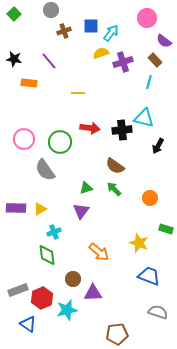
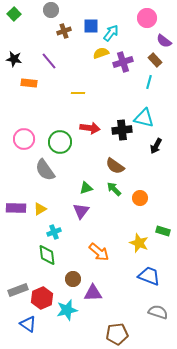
black arrow at (158, 146): moved 2 px left
orange circle at (150, 198): moved 10 px left
green rectangle at (166, 229): moved 3 px left, 2 px down
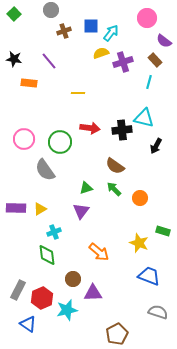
gray rectangle at (18, 290): rotated 42 degrees counterclockwise
brown pentagon at (117, 334): rotated 20 degrees counterclockwise
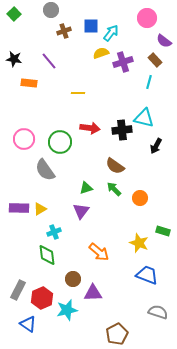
purple rectangle at (16, 208): moved 3 px right
blue trapezoid at (149, 276): moved 2 px left, 1 px up
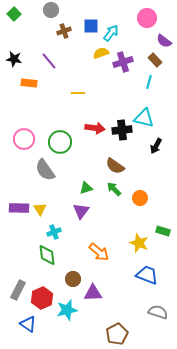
red arrow at (90, 128): moved 5 px right
yellow triangle at (40, 209): rotated 32 degrees counterclockwise
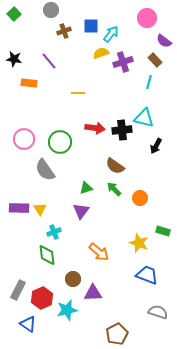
cyan arrow at (111, 33): moved 1 px down
